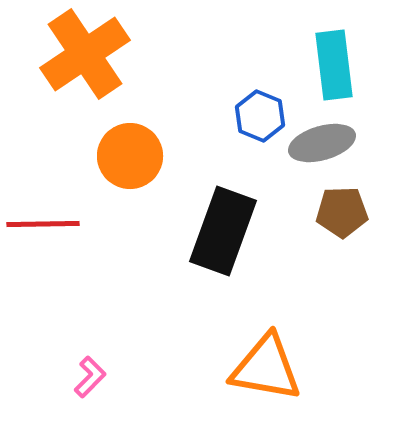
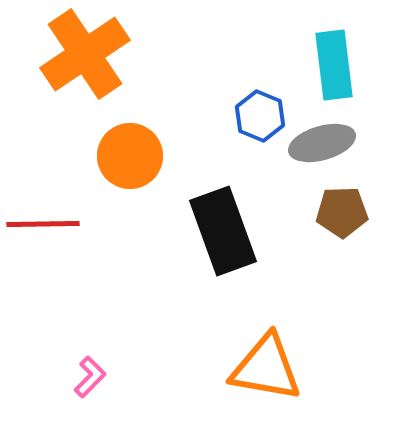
black rectangle: rotated 40 degrees counterclockwise
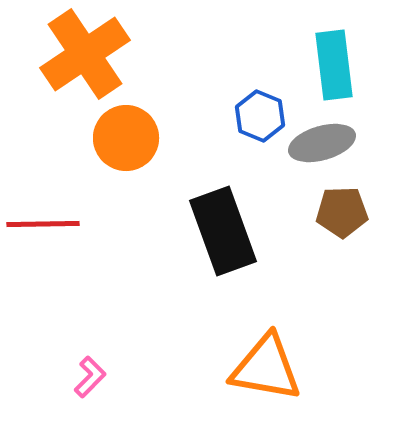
orange circle: moved 4 px left, 18 px up
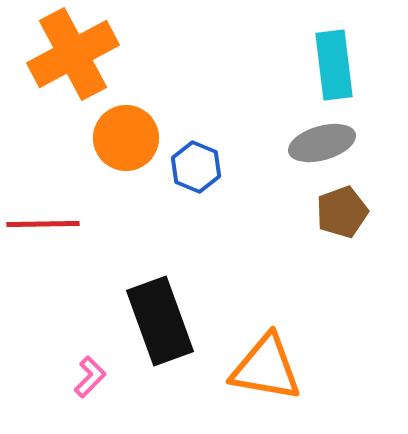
orange cross: moved 12 px left; rotated 6 degrees clockwise
blue hexagon: moved 64 px left, 51 px down
brown pentagon: rotated 18 degrees counterclockwise
black rectangle: moved 63 px left, 90 px down
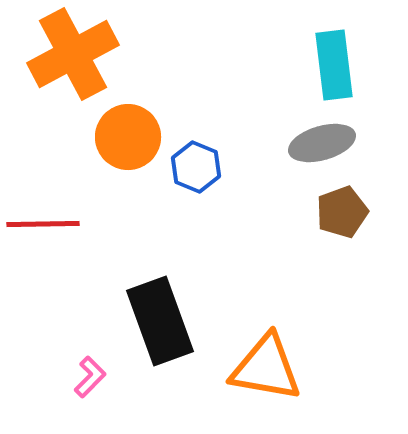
orange circle: moved 2 px right, 1 px up
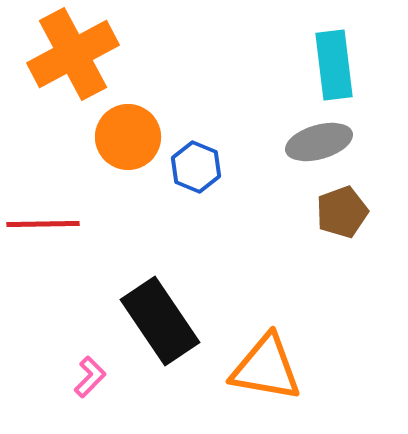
gray ellipse: moved 3 px left, 1 px up
black rectangle: rotated 14 degrees counterclockwise
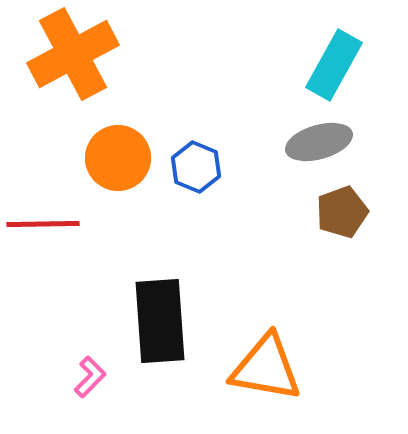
cyan rectangle: rotated 36 degrees clockwise
orange circle: moved 10 px left, 21 px down
black rectangle: rotated 30 degrees clockwise
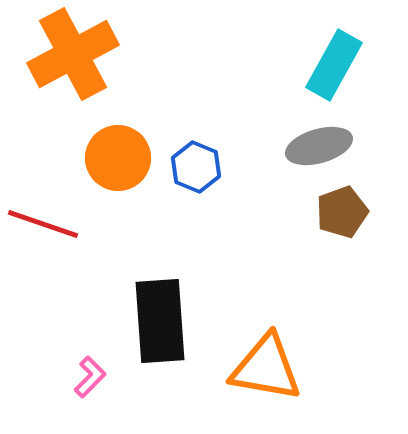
gray ellipse: moved 4 px down
red line: rotated 20 degrees clockwise
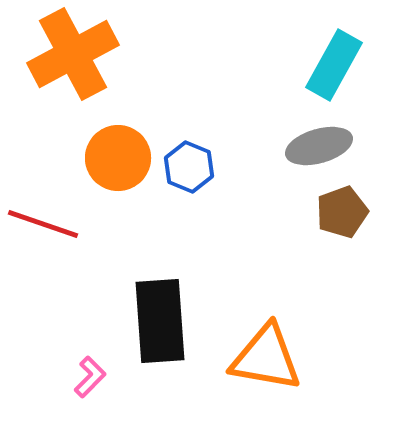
blue hexagon: moved 7 px left
orange triangle: moved 10 px up
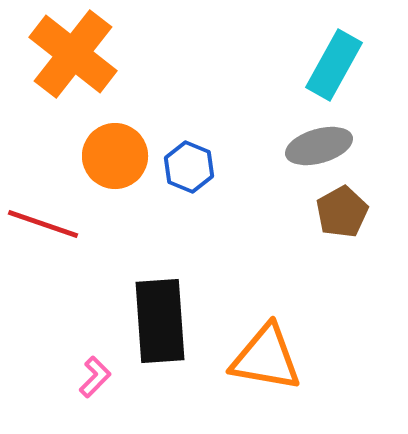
orange cross: rotated 24 degrees counterclockwise
orange circle: moved 3 px left, 2 px up
brown pentagon: rotated 9 degrees counterclockwise
pink L-shape: moved 5 px right
